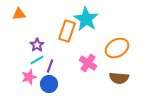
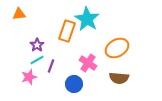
cyan star: moved 1 px right
purple line: moved 1 px right
blue circle: moved 25 px right
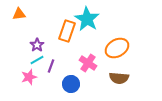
blue circle: moved 3 px left
